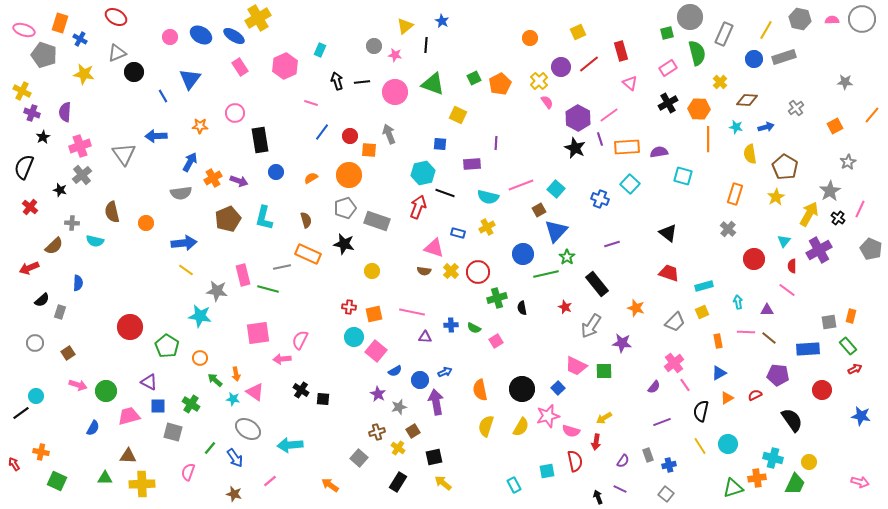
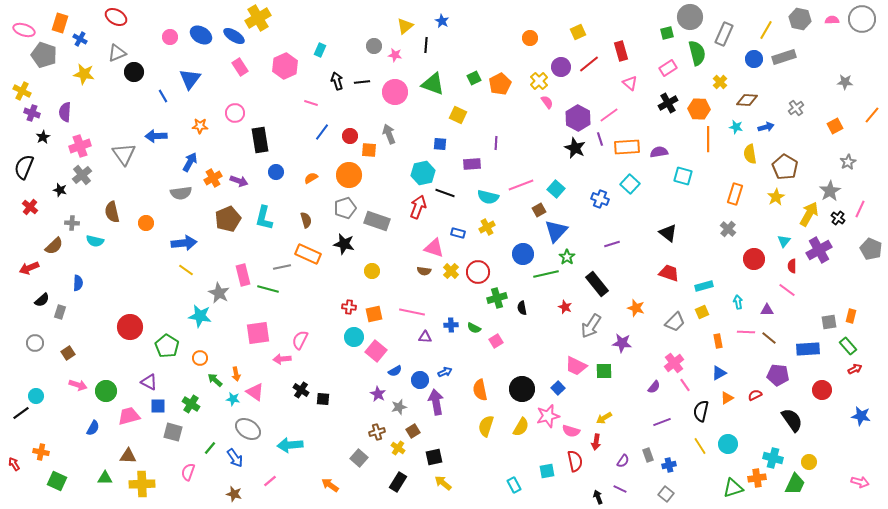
gray star at (217, 291): moved 2 px right, 2 px down; rotated 20 degrees clockwise
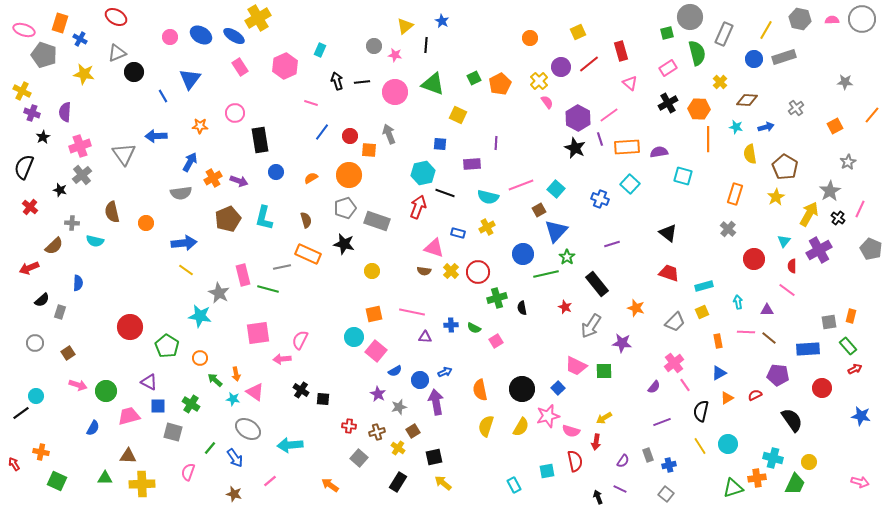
red cross at (349, 307): moved 119 px down
red circle at (822, 390): moved 2 px up
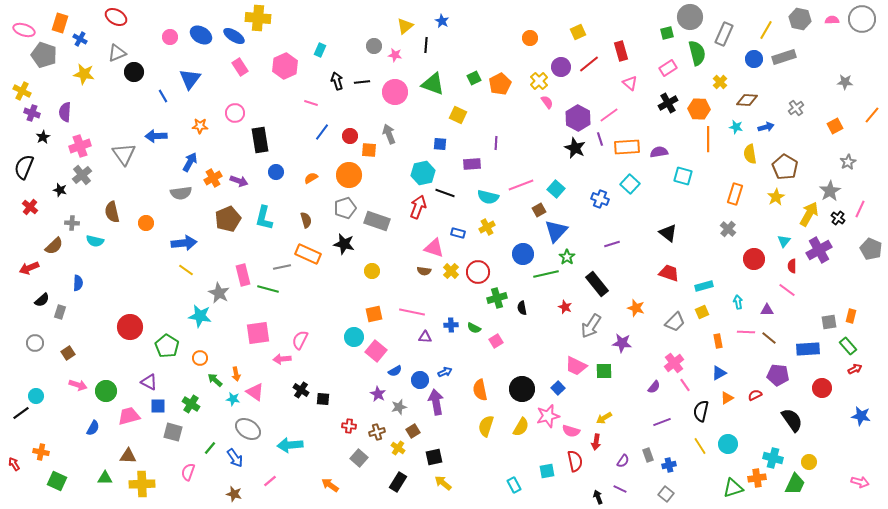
yellow cross at (258, 18): rotated 35 degrees clockwise
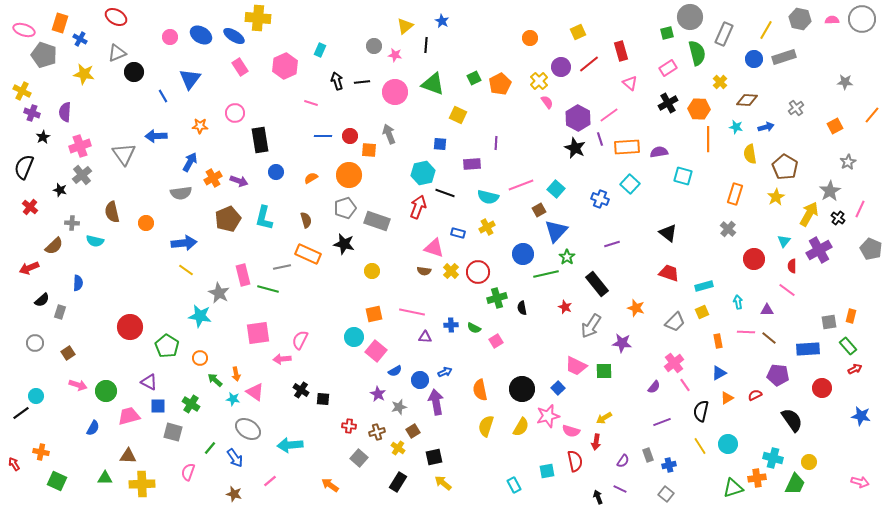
blue line at (322, 132): moved 1 px right, 4 px down; rotated 54 degrees clockwise
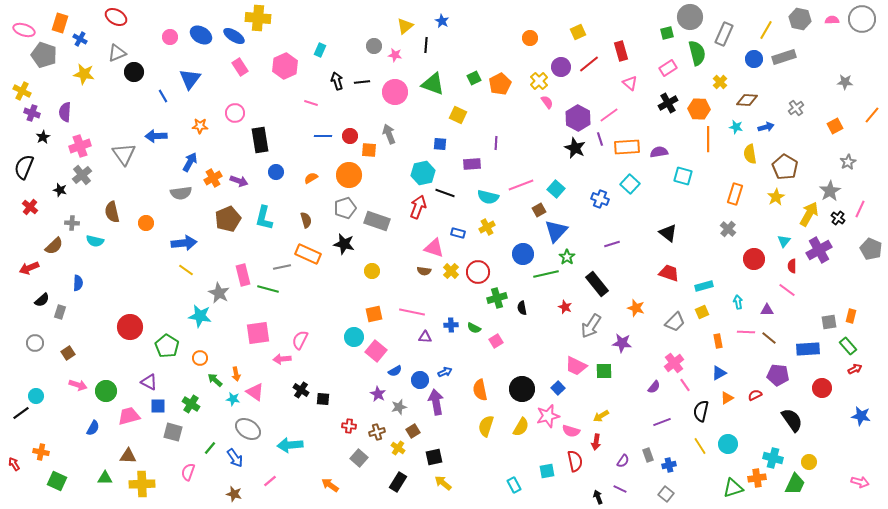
yellow arrow at (604, 418): moved 3 px left, 2 px up
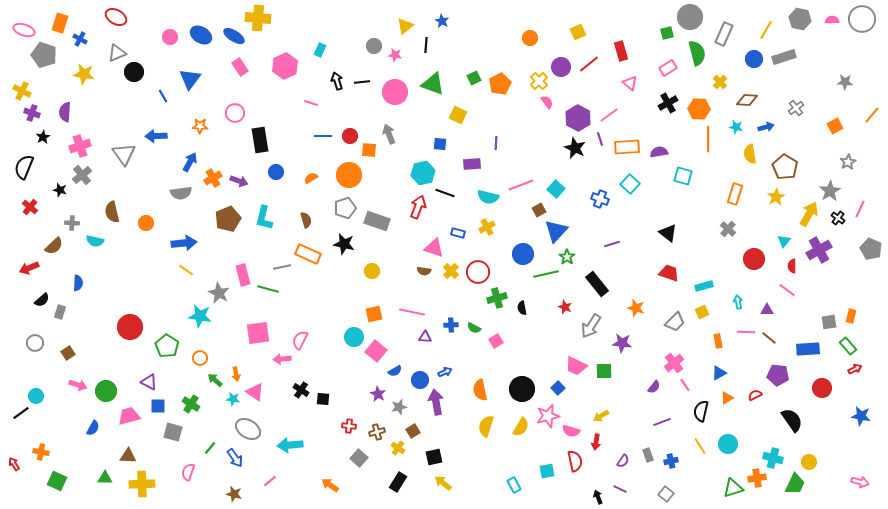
blue cross at (669, 465): moved 2 px right, 4 px up
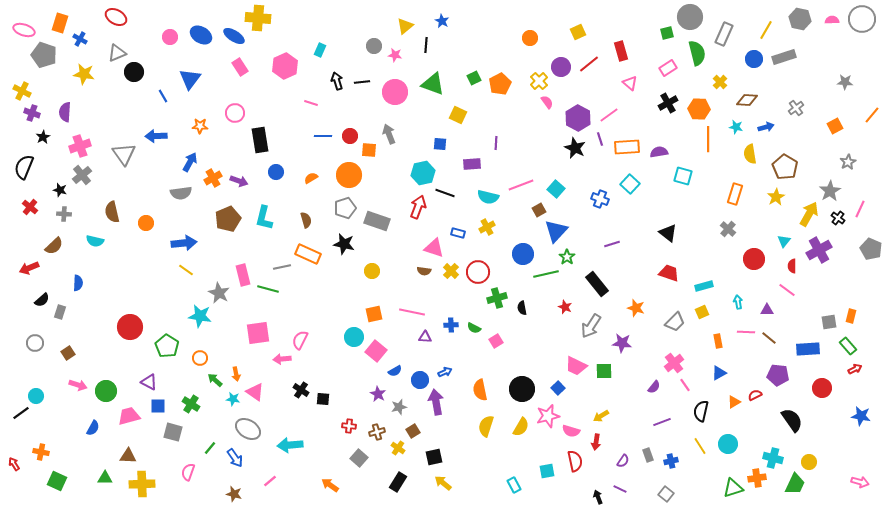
gray cross at (72, 223): moved 8 px left, 9 px up
orange triangle at (727, 398): moved 7 px right, 4 px down
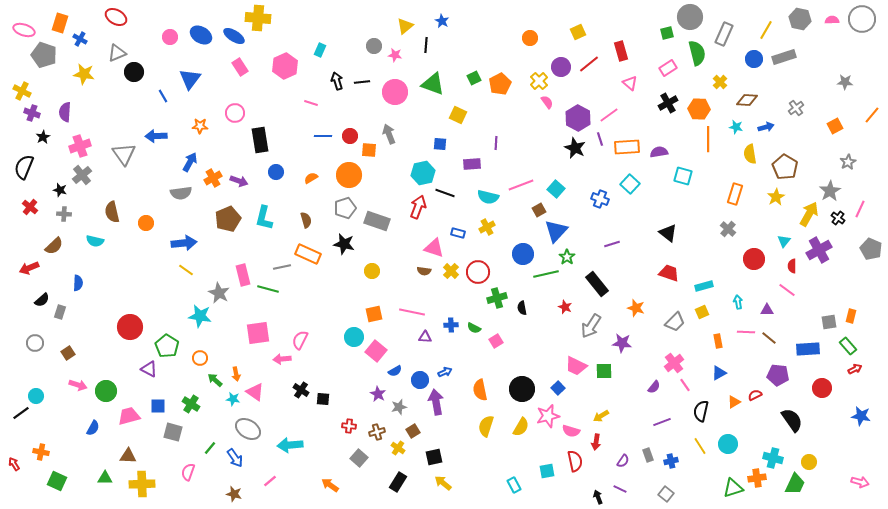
purple triangle at (149, 382): moved 13 px up
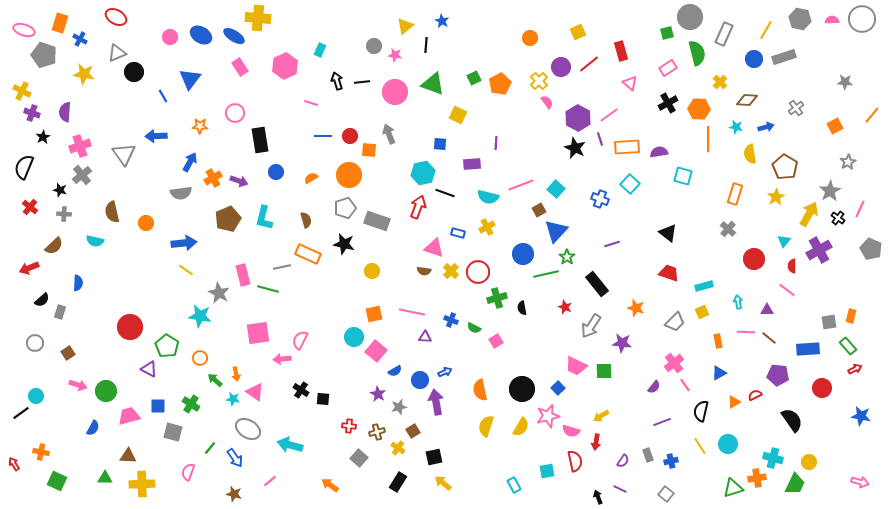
blue cross at (451, 325): moved 5 px up; rotated 24 degrees clockwise
cyan arrow at (290, 445): rotated 20 degrees clockwise
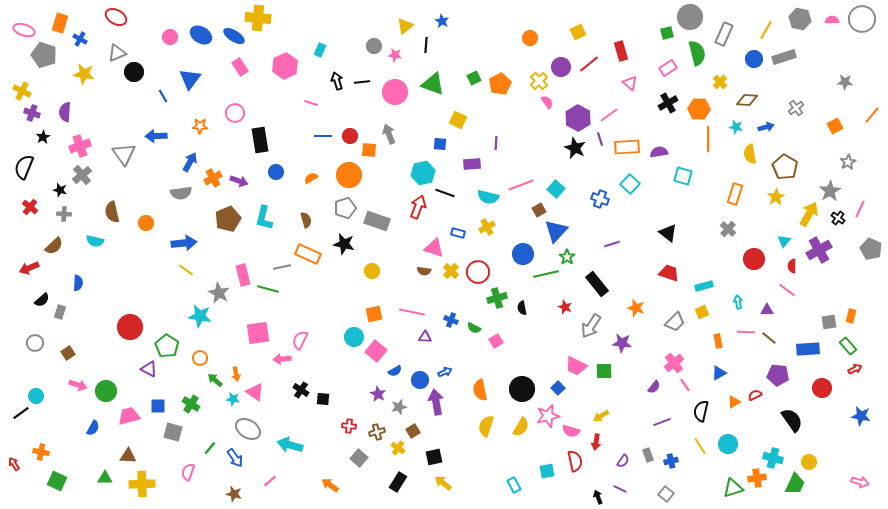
yellow square at (458, 115): moved 5 px down
